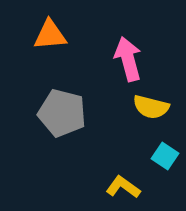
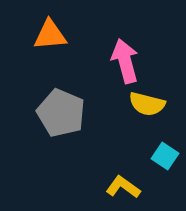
pink arrow: moved 3 px left, 2 px down
yellow semicircle: moved 4 px left, 3 px up
gray pentagon: moved 1 px left; rotated 9 degrees clockwise
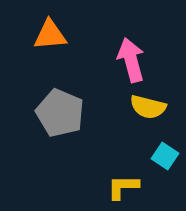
pink arrow: moved 6 px right, 1 px up
yellow semicircle: moved 1 px right, 3 px down
gray pentagon: moved 1 px left
yellow L-shape: rotated 36 degrees counterclockwise
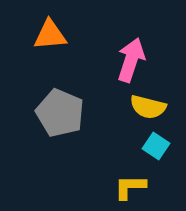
pink arrow: rotated 33 degrees clockwise
cyan square: moved 9 px left, 10 px up
yellow L-shape: moved 7 px right
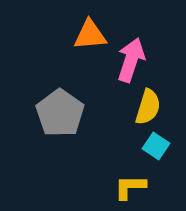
orange triangle: moved 40 px right
yellow semicircle: rotated 87 degrees counterclockwise
gray pentagon: rotated 12 degrees clockwise
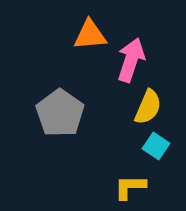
yellow semicircle: rotated 6 degrees clockwise
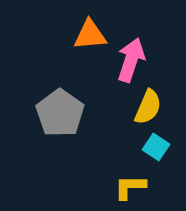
cyan square: moved 1 px down
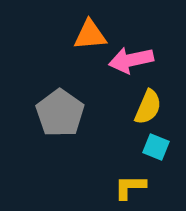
pink arrow: rotated 120 degrees counterclockwise
cyan square: rotated 12 degrees counterclockwise
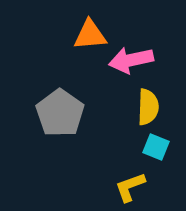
yellow semicircle: rotated 21 degrees counterclockwise
yellow L-shape: rotated 20 degrees counterclockwise
